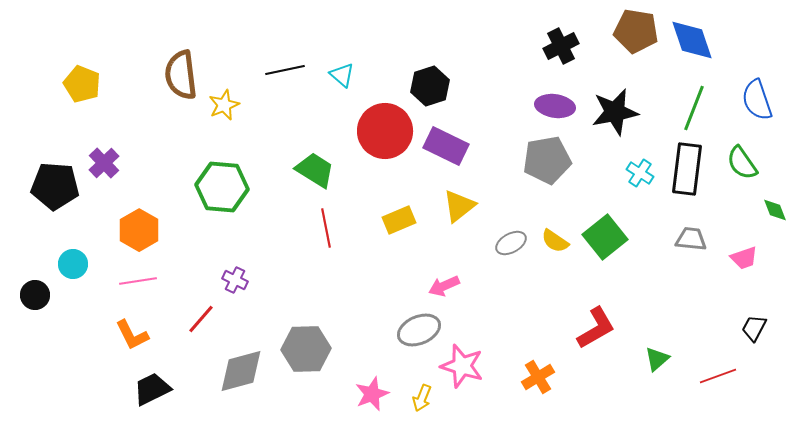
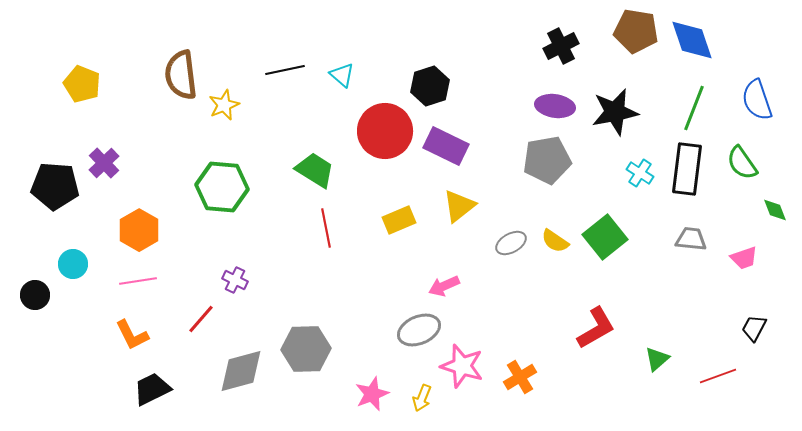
orange cross at (538, 377): moved 18 px left
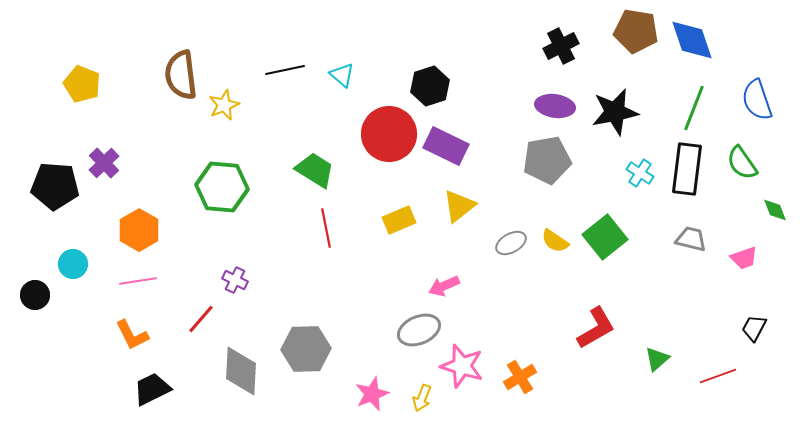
red circle at (385, 131): moved 4 px right, 3 px down
gray trapezoid at (691, 239): rotated 8 degrees clockwise
gray diamond at (241, 371): rotated 72 degrees counterclockwise
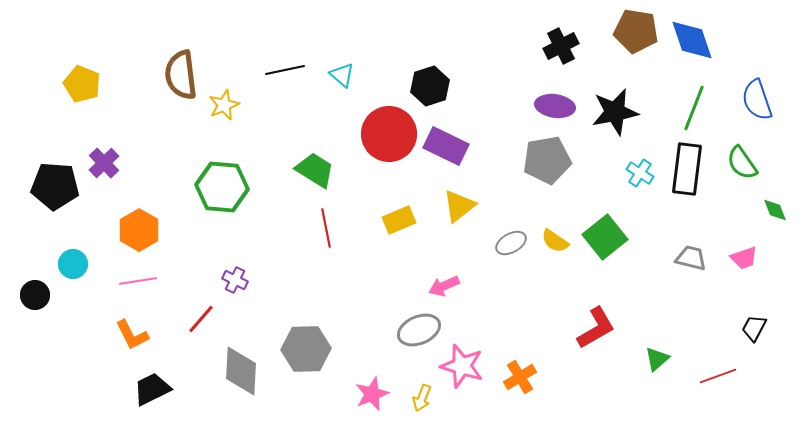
gray trapezoid at (691, 239): moved 19 px down
